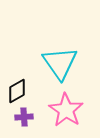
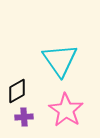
cyan triangle: moved 3 px up
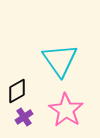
purple cross: rotated 30 degrees counterclockwise
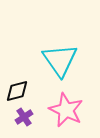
black diamond: rotated 15 degrees clockwise
pink star: rotated 8 degrees counterclockwise
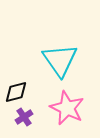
black diamond: moved 1 px left, 1 px down
pink star: moved 1 px right, 2 px up
